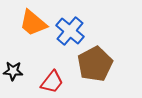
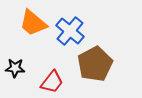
black star: moved 2 px right, 3 px up
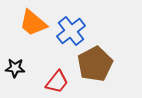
blue cross: moved 1 px right; rotated 12 degrees clockwise
red trapezoid: moved 5 px right
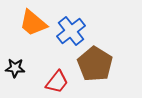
brown pentagon: rotated 12 degrees counterclockwise
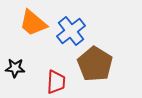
red trapezoid: moved 1 px left; rotated 35 degrees counterclockwise
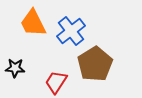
orange trapezoid: rotated 24 degrees clockwise
brown pentagon: rotated 8 degrees clockwise
red trapezoid: rotated 150 degrees counterclockwise
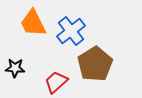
red trapezoid: rotated 15 degrees clockwise
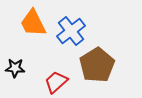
brown pentagon: moved 2 px right, 1 px down
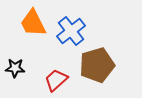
brown pentagon: rotated 16 degrees clockwise
red trapezoid: moved 2 px up
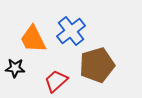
orange trapezoid: moved 16 px down
red trapezoid: moved 1 px down
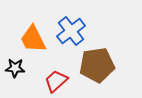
brown pentagon: rotated 8 degrees clockwise
